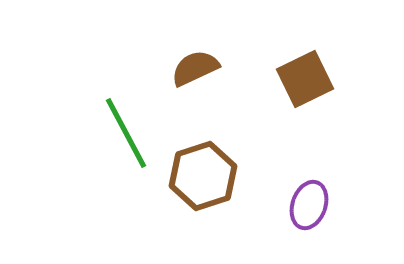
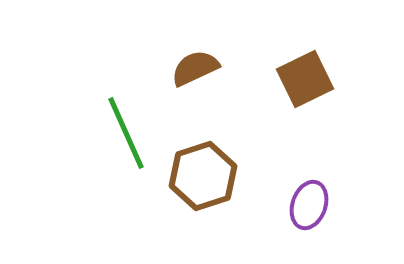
green line: rotated 4 degrees clockwise
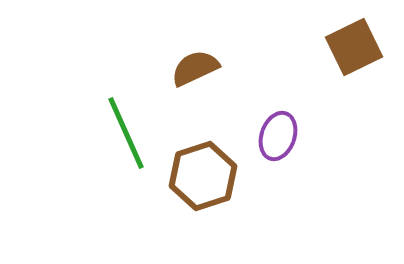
brown square: moved 49 px right, 32 px up
purple ellipse: moved 31 px left, 69 px up
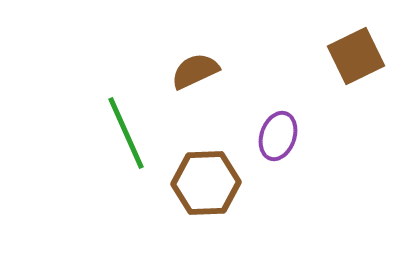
brown square: moved 2 px right, 9 px down
brown semicircle: moved 3 px down
brown hexagon: moved 3 px right, 7 px down; rotated 16 degrees clockwise
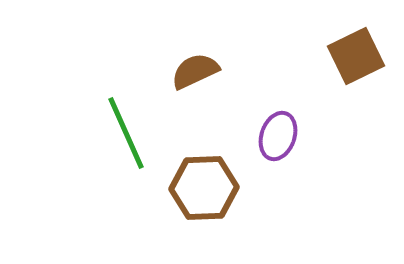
brown hexagon: moved 2 px left, 5 px down
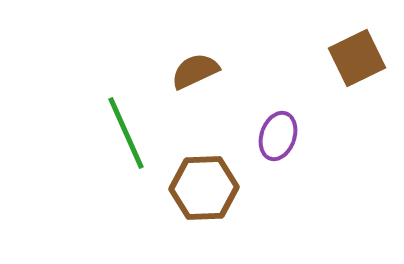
brown square: moved 1 px right, 2 px down
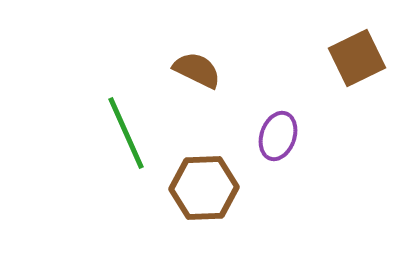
brown semicircle: moved 2 px right, 1 px up; rotated 51 degrees clockwise
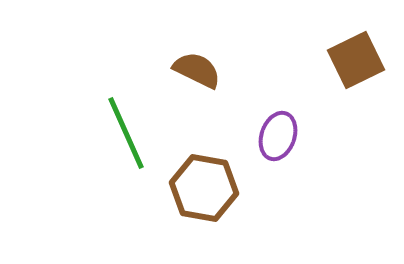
brown square: moved 1 px left, 2 px down
brown hexagon: rotated 12 degrees clockwise
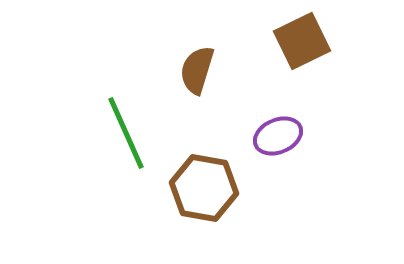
brown square: moved 54 px left, 19 px up
brown semicircle: rotated 99 degrees counterclockwise
purple ellipse: rotated 48 degrees clockwise
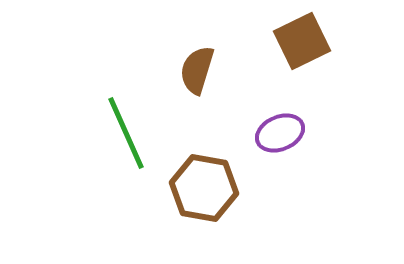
purple ellipse: moved 2 px right, 3 px up
